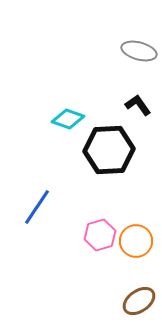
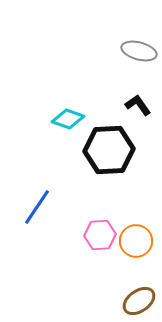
pink hexagon: rotated 12 degrees clockwise
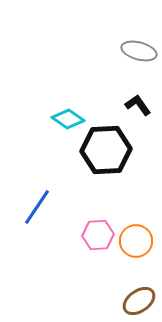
cyan diamond: rotated 16 degrees clockwise
black hexagon: moved 3 px left
pink hexagon: moved 2 px left
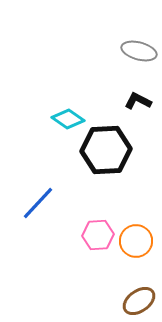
black L-shape: moved 4 px up; rotated 28 degrees counterclockwise
blue line: moved 1 px right, 4 px up; rotated 9 degrees clockwise
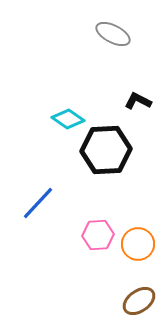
gray ellipse: moved 26 px left, 17 px up; rotated 12 degrees clockwise
orange circle: moved 2 px right, 3 px down
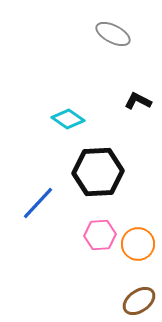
black hexagon: moved 8 px left, 22 px down
pink hexagon: moved 2 px right
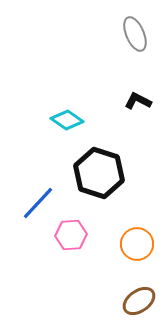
gray ellipse: moved 22 px right; rotated 40 degrees clockwise
cyan diamond: moved 1 px left, 1 px down
black hexagon: moved 1 px right, 1 px down; rotated 21 degrees clockwise
pink hexagon: moved 29 px left
orange circle: moved 1 px left
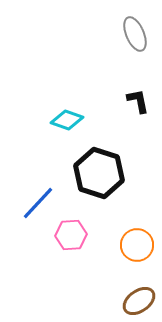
black L-shape: rotated 52 degrees clockwise
cyan diamond: rotated 16 degrees counterclockwise
orange circle: moved 1 px down
